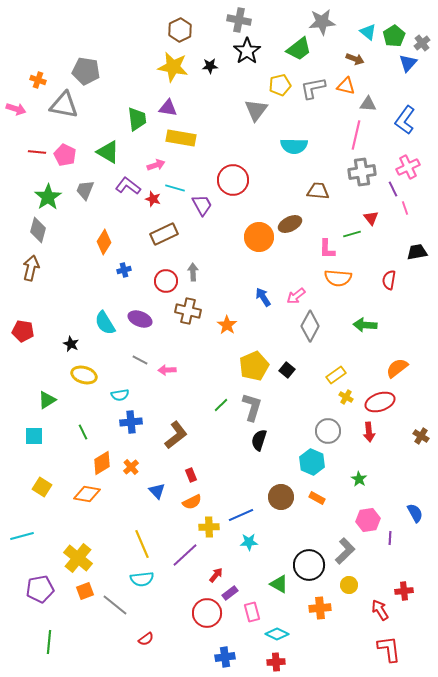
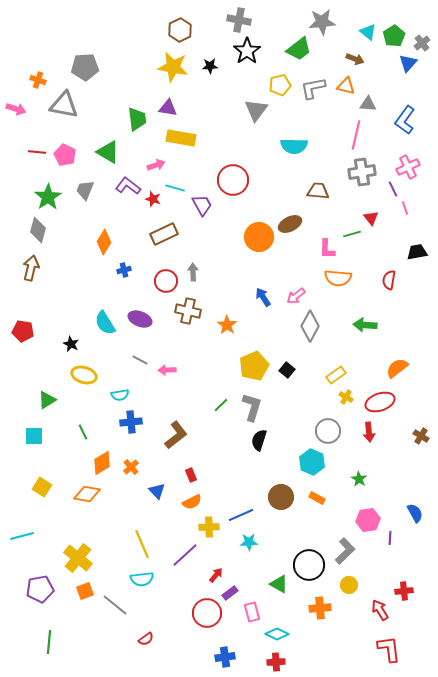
gray pentagon at (86, 71): moved 1 px left, 4 px up; rotated 12 degrees counterclockwise
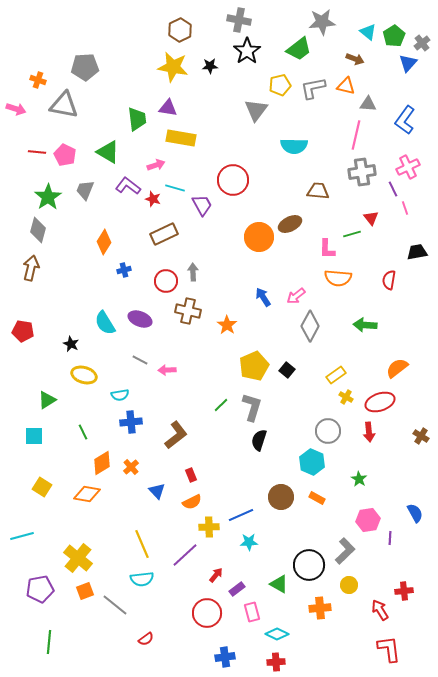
purple rectangle at (230, 593): moved 7 px right, 4 px up
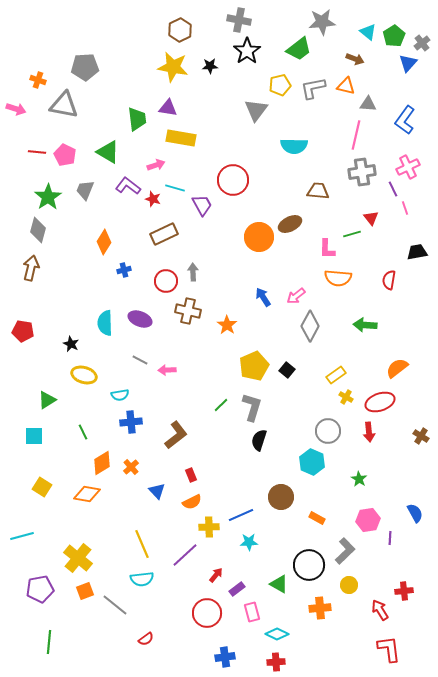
cyan semicircle at (105, 323): rotated 30 degrees clockwise
orange rectangle at (317, 498): moved 20 px down
